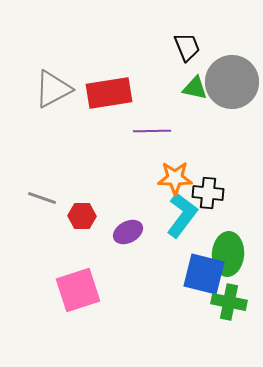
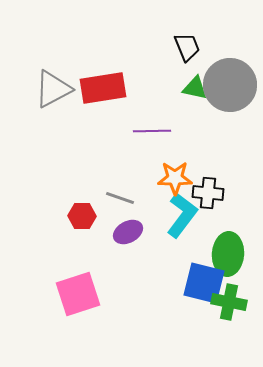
gray circle: moved 2 px left, 3 px down
red rectangle: moved 6 px left, 5 px up
gray line: moved 78 px right
blue square: moved 9 px down
pink square: moved 4 px down
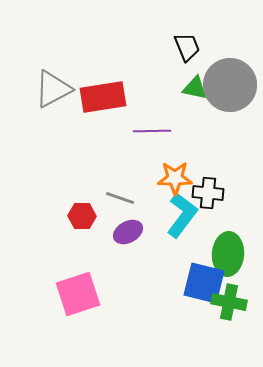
red rectangle: moved 9 px down
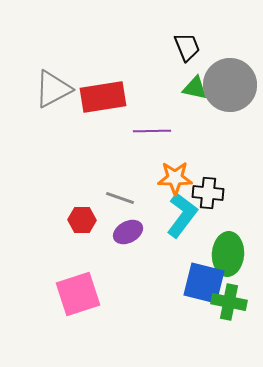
red hexagon: moved 4 px down
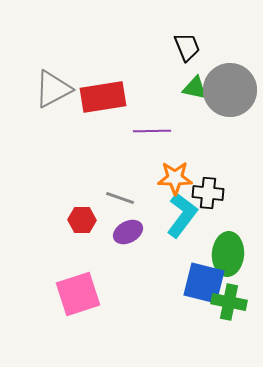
gray circle: moved 5 px down
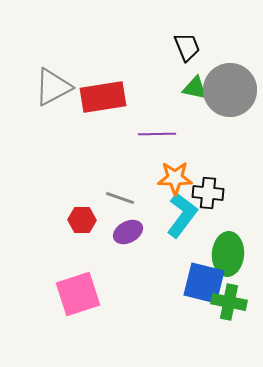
gray triangle: moved 2 px up
purple line: moved 5 px right, 3 px down
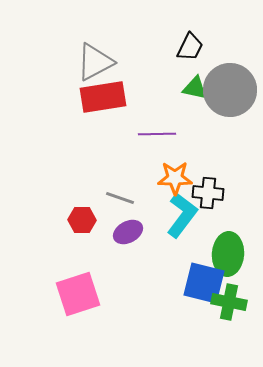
black trapezoid: moved 3 px right; rotated 48 degrees clockwise
gray triangle: moved 42 px right, 25 px up
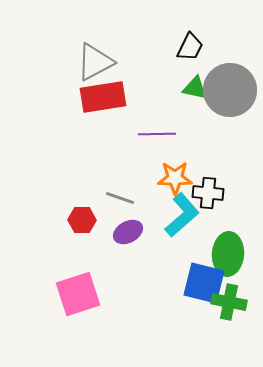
cyan L-shape: rotated 12 degrees clockwise
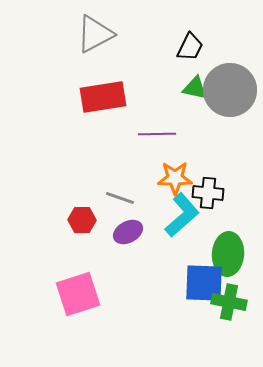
gray triangle: moved 28 px up
blue square: rotated 12 degrees counterclockwise
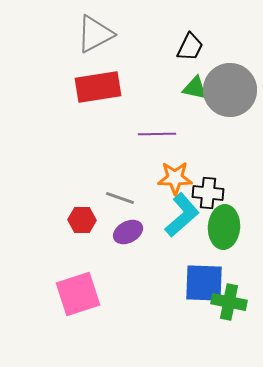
red rectangle: moved 5 px left, 10 px up
green ellipse: moved 4 px left, 27 px up
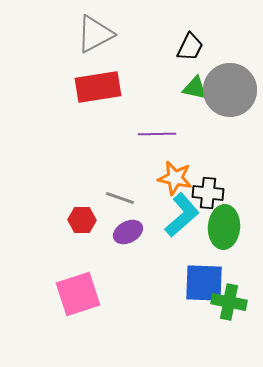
orange star: rotated 12 degrees clockwise
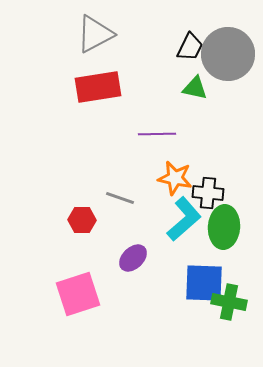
gray circle: moved 2 px left, 36 px up
cyan L-shape: moved 2 px right, 4 px down
purple ellipse: moved 5 px right, 26 px down; rotated 16 degrees counterclockwise
